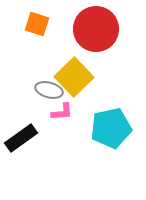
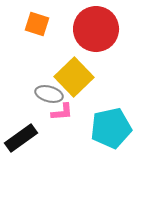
gray ellipse: moved 4 px down
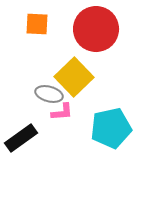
orange square: rotated 15 degrees counterclockwise
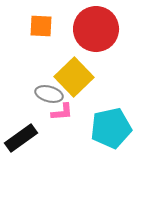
orange square: moved 4 px right, 2 px down
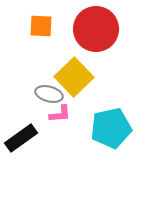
pink L-shape: moved 2 px left, 2 px down
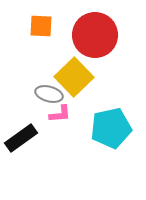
red circle: moved 1 px left, 6 px down
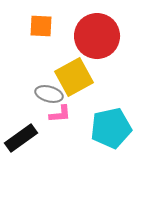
red circle: moved 2 px right, 1 px down
yellow square: rotated 15 degrees clockwise
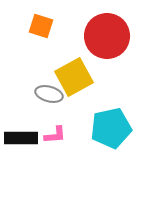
orange square: rotated 15 degrees clockwise
red circle: moved 10 px right
pink L-shape: moved 5 px left, 21 px down
black rectangle: rotated 36 degrees clockwise
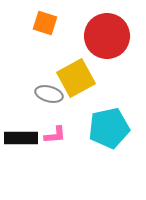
orange square: moved 4 px right, 3 px up
yellow square: moved 2 px right, 1 px down
cyan pentagon: moved 2 px left
